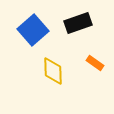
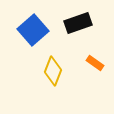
yellow diamond: rotated 24 degrees clockwise
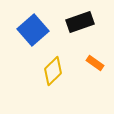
black rectangle: moved 2 px right, 1 px up
yellow diamond: rotated 24 degrees clockwise
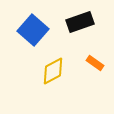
blue square: rotated 8 degrees counterclockwise
yellow diamond: rotated 16 degrees clockwise
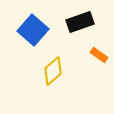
orange rectangle: moved 4 px right, 8 px up
yellow diamond: rotated 12 degrees counterclockwise
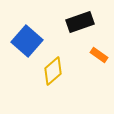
blue square: moved 6 px left, 11 px down
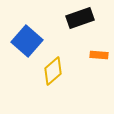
black rectangle: moved 4 px up
orange rectangle: rotated 30 degrees counterclockwise
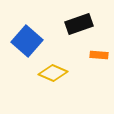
black rectangle: moved 1 px left, 6 px down
yellow diamond: moved 2 px down; rotated 64 degrees clockwise
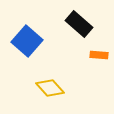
black rectangle: rotated 60 degrees clockwise
yellow diamond: moved 3 px left, 15 px down; rotated 24 degrees clockwise
